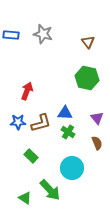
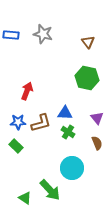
green rectangle: moved 15 px left, 10 px up
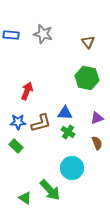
purple triangle: rotated 48 degrees clockwise
